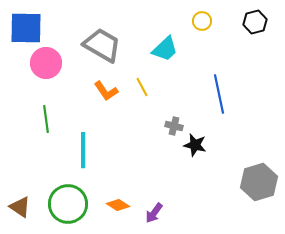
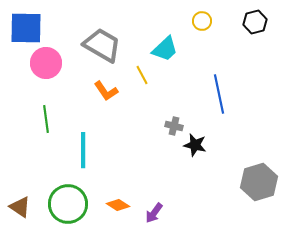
yellow line: moved 12 px up
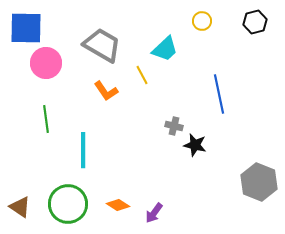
gray hexagon: rotated 21 degrees counterclockwise
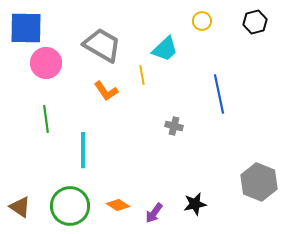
yellow line: rotated 18 degrees clockwise
black star: moved 59 px down; rotated 25 degrees counterclockwise
green circle: moved 2 px right, 2 px down
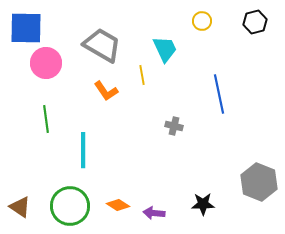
cyan trapezoid: rotated 72 degrees counterclockwise
black star: moved 8 px right; rotated 10 degrees clockwise
purple arrow: rotated 60 degrees clockwise
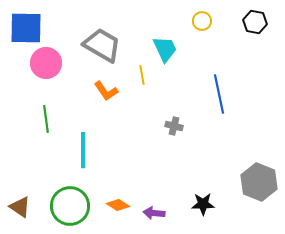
black hexagon: rotated 25 degrees clockwise
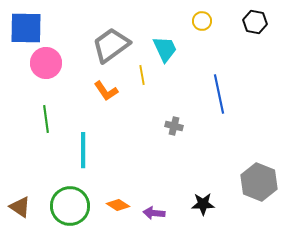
gray trapezoid: moved 9 px right; rotated 66 degrees counterclockwise
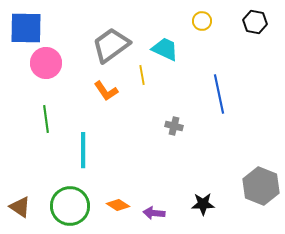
cyan trapezoid: rotated 40 degrees counterclockwise
gray hexagon: moved 2 px right, 4 px down
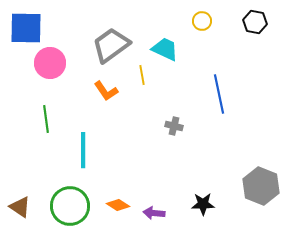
pink circle: moved 4 px right
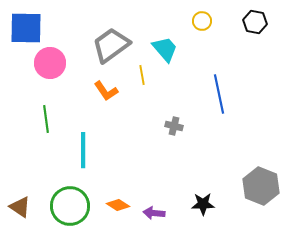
cyan trapezoid: rotated 24 degrees clockwise
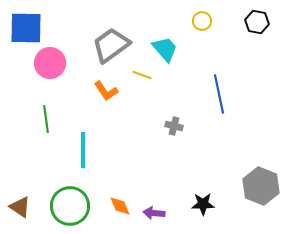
black hexagon: moved 2 px right
yellow line: rotated 60 degrees counterclockwise
orange diamond: moved 2 px right, 1 px down; rotated 35 degrees clockwise
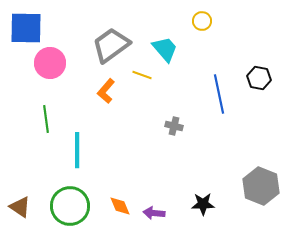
black hexagon: moved 2 px right, 56 px down
orange L-shape: rotated 75 degrees clockwise
cyan line: moved 6 px left
